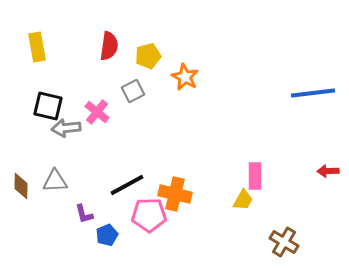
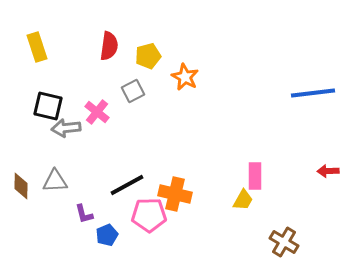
yellow rectangle: rotated 8 degrees counterclockwise
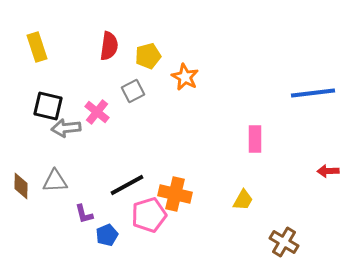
pink rectangle: moved 37 px up
pink pentagon: rotated 16 degrees counterclockwise
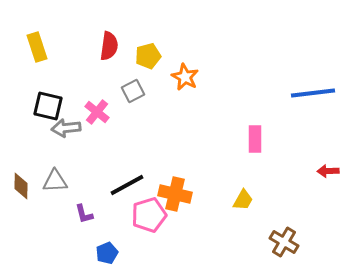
blue pentagon: moved 18 px down
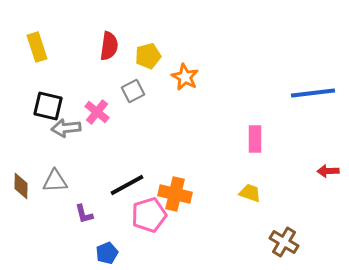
yellow trapezoid: moved 7 px right, 7 px up; rotated 100 degrees counterclockwise
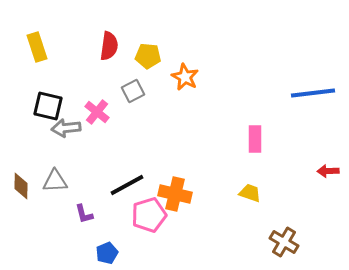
yellow pentagon: rotated 20 degrees clockwise
